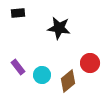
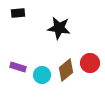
purple rectangle: rotated 35 degrees counterclockwise
brown diamond: moved 2 px left, 11 px up
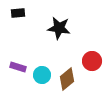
red circle: moved 2 px right, 2 px up
brown diamond: moved 1 px right, 9 px down
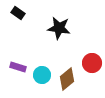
black rectangle: rotated 40 degrees clockwise
red circle: moved 2 px down
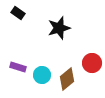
black star: rotated 25 degrees counterclockwise
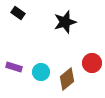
black star: moved 6 px right, 6 px up
purple rectangle: moved 4 px left
cyan circle: moved 1 px left, 3 px up
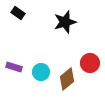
red circle: moved 2 px left
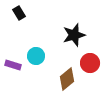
black rectangle: moved 1 px right; rotated 24 degrees clockwise
black star: moved 9 px right, 13 px down
purple rectangle: moved 1 px left, 2 px up
cyan circle: moved 5 px left, 16 px up
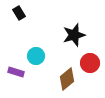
purple rectangle: moved 3 px right, 7 px down
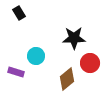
black star: moved 3 px down; rotated 15 degrees clockwise
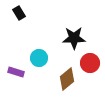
cyan circle: moved 3 px right, 2 px down
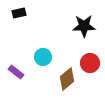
black rectangle: rotated 72 degrees counterclockwise
black star: moved 10 px right, 12 px up
cyan circle: moved 4 px right, 1 px up
purple rectangle: rotated 21 degrees clockwise
